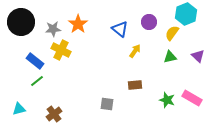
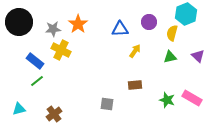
black circle: moved 2 px left
blue triangle: rotated 42 degrees counterclockwise
yellow semicircle: rotated 21 degrees counterclockwise
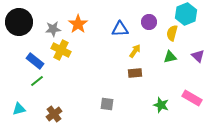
brown rectangle: moved 12 px up
green star: moved 6 px left, 5 px down
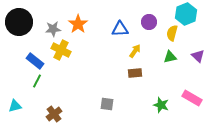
green line: rotated 24 degrees counterclockwise
cyan triangle: moved 4 px left, 3 px up
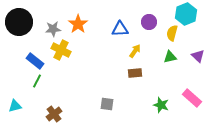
pink rectangle: rotated 12 degrees clockwise
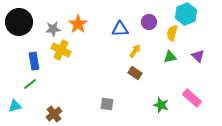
blue rectangle: moved 1 px left; rotated 42 degrees clockwise
brown rectangle: rotated 40 degrees clockwise
green line: moved 7 px left, 3 px down; rotated 24 degrees clockwise
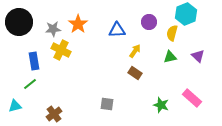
blue triangle: moved 3 px left, 1 px down
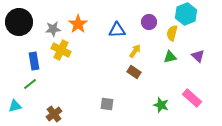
brown rectangle: moved 1 px left, 1 px up
